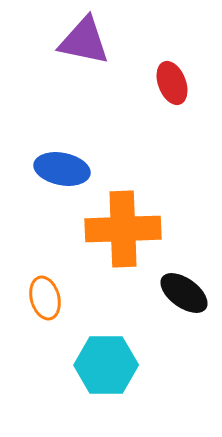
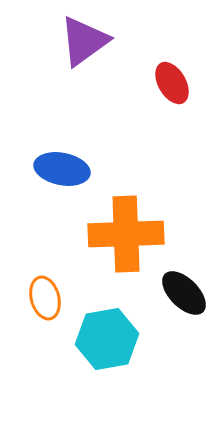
purple triangle: rotated 48 degrees counterclockwise
red ellipse: rotated 9 degrees counterclockwise
orange cross: moved 3 px right, 5 px down
black ellipse: rotated 9 degrees clockwise
cyan hexagon: moved 1 px right, 26 px up; rotated 10 degrees counterclockwise
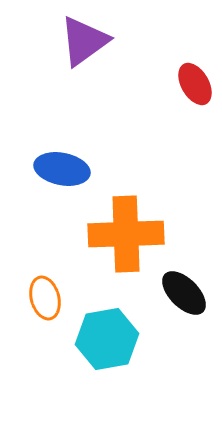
red ellipse: moved 23 px right, 1 px down
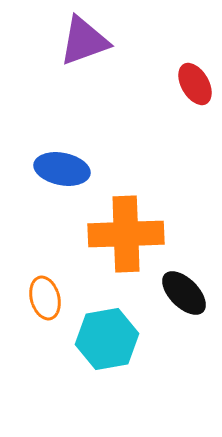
purple triangle: rotated 16 degrees clockwise
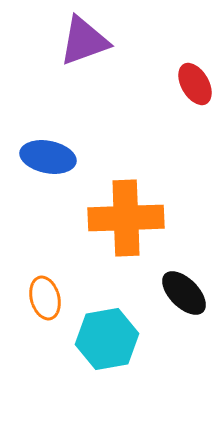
blue ellipse: moved 14 px left, 12 px up
orange cross: moved 16 px up
